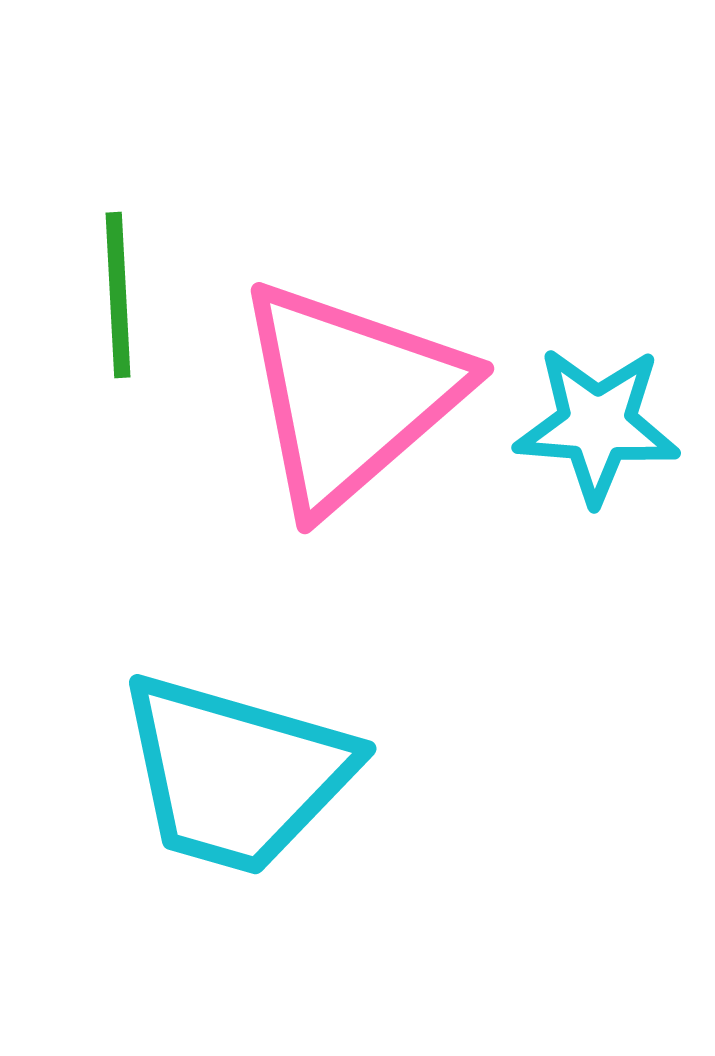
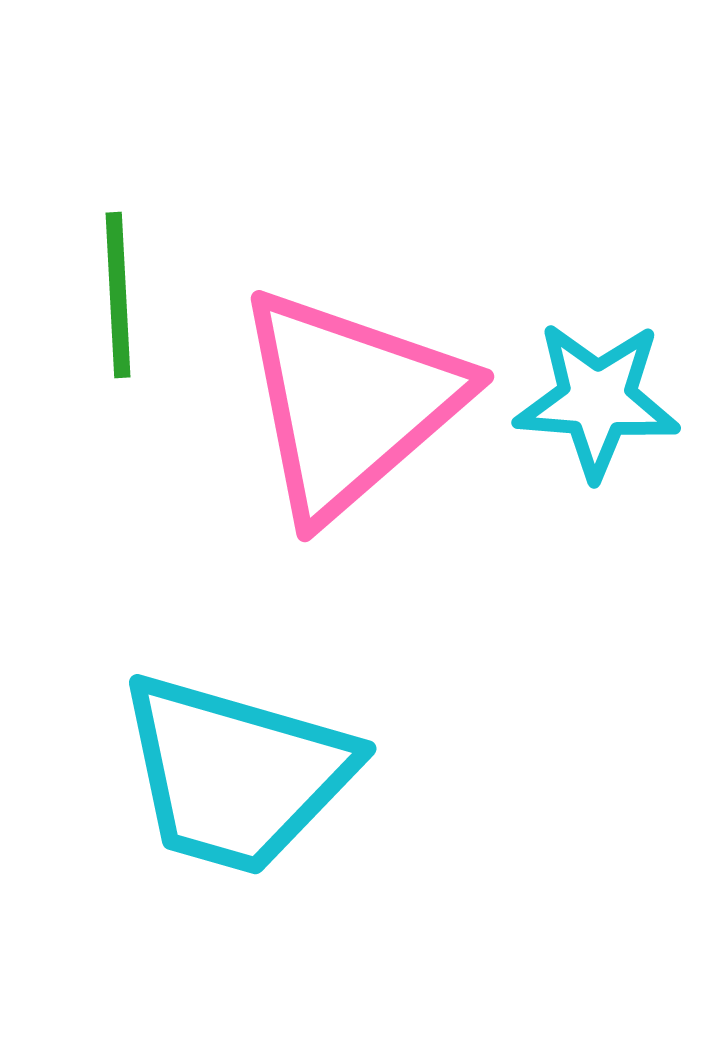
pink triangle: moved 8 px down
cyan star: moved 25 px up
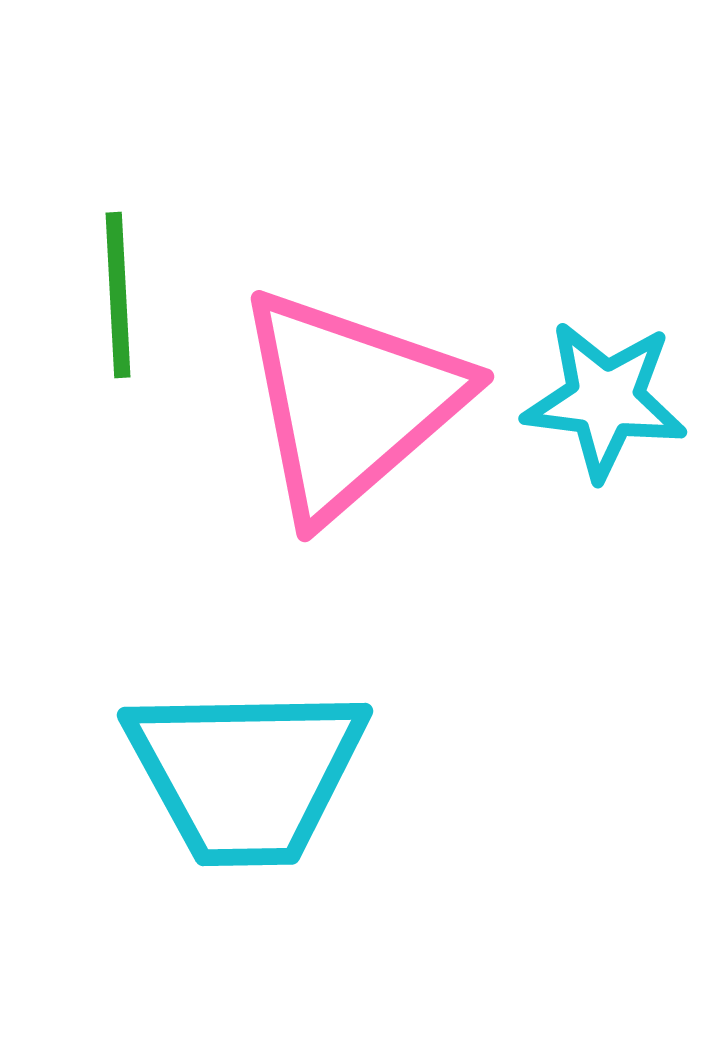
cyan star: moved 8 px right; rotated 3 degrees clockwise
cyan trapezoid: moved 10 px right; rotated 17 degrees counterclockwise
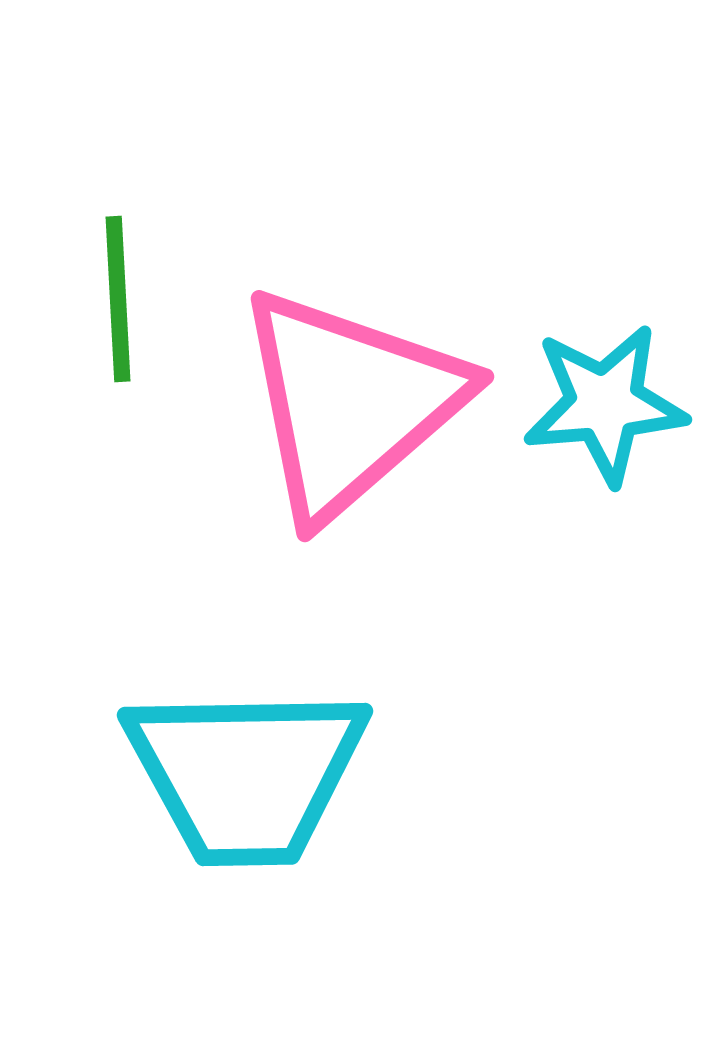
green line: moved 4 px down
cyan star: moved 4 px down; rotated 12 degrees counterclockwise
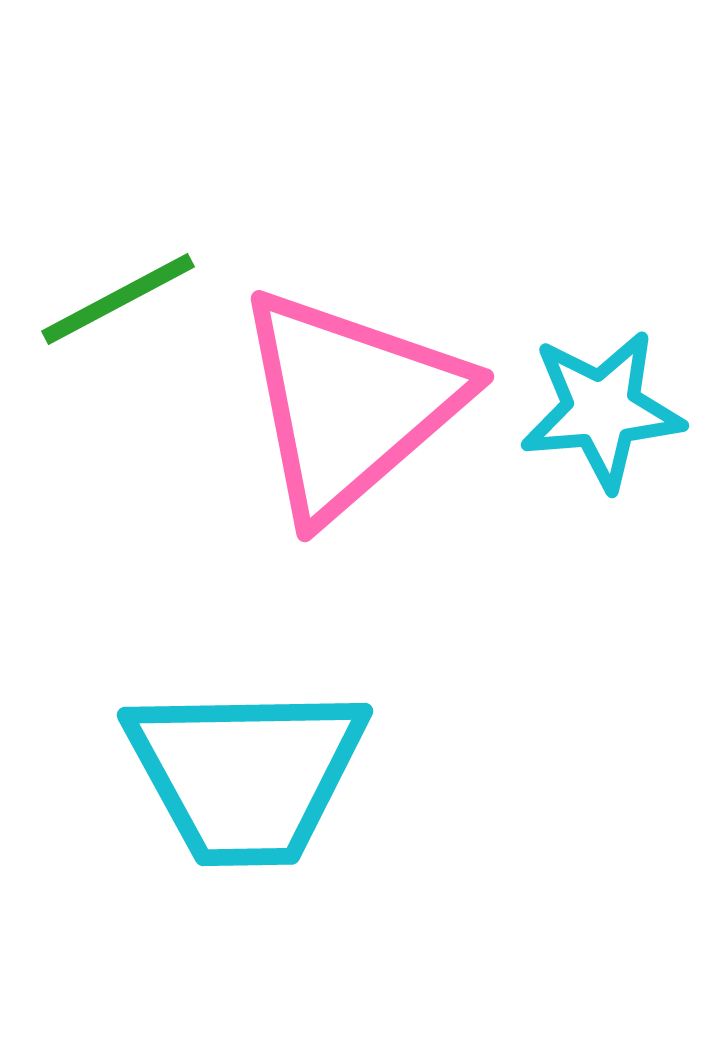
green line: rotated 65 degrees clockwise
cyan star: moved 3 px left, 6 px down
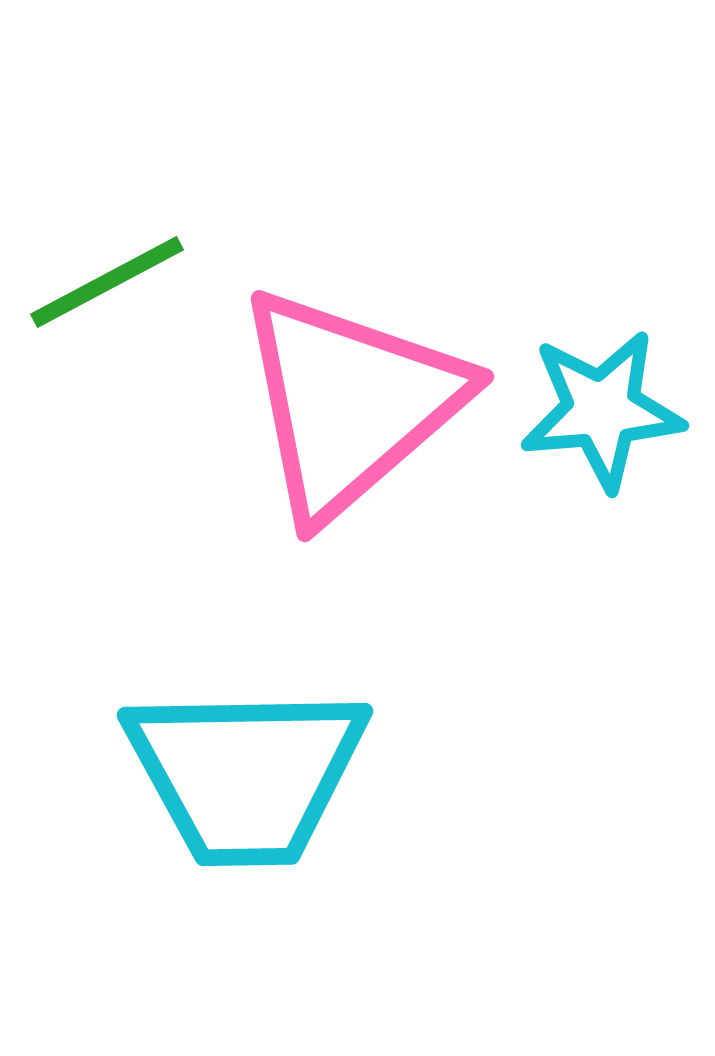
green line: moved 11 px left, 17 px up
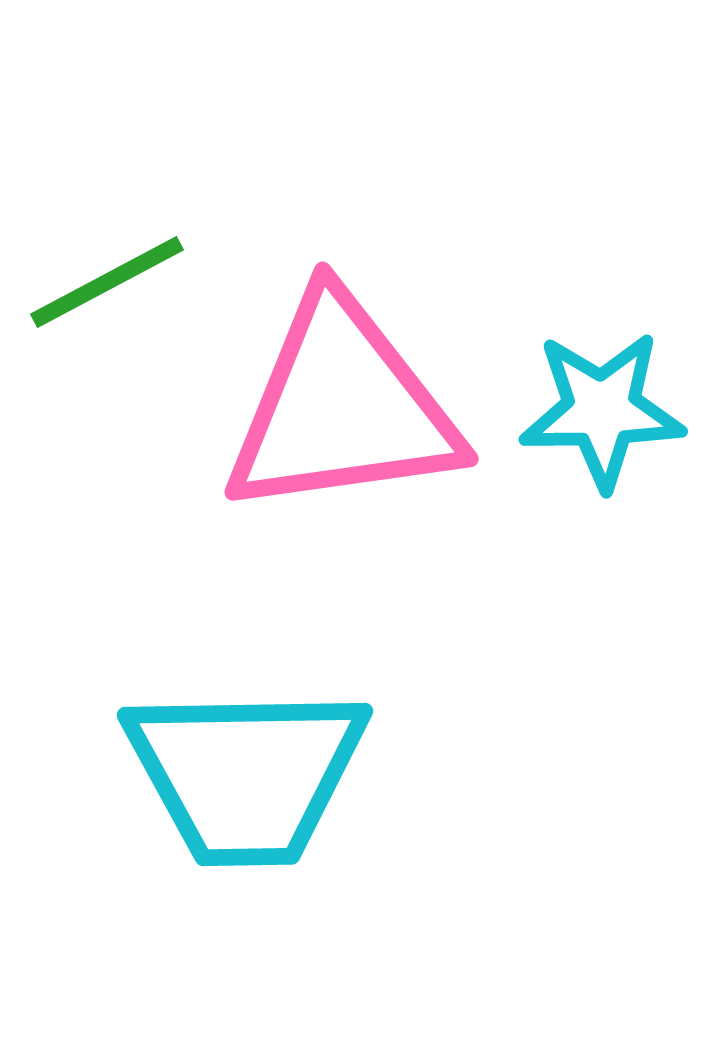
pink triangle: moved 8 px left, 4 px down; rotated 33 degrees clockwise
cyan star: rotated 4 degrees clockwise
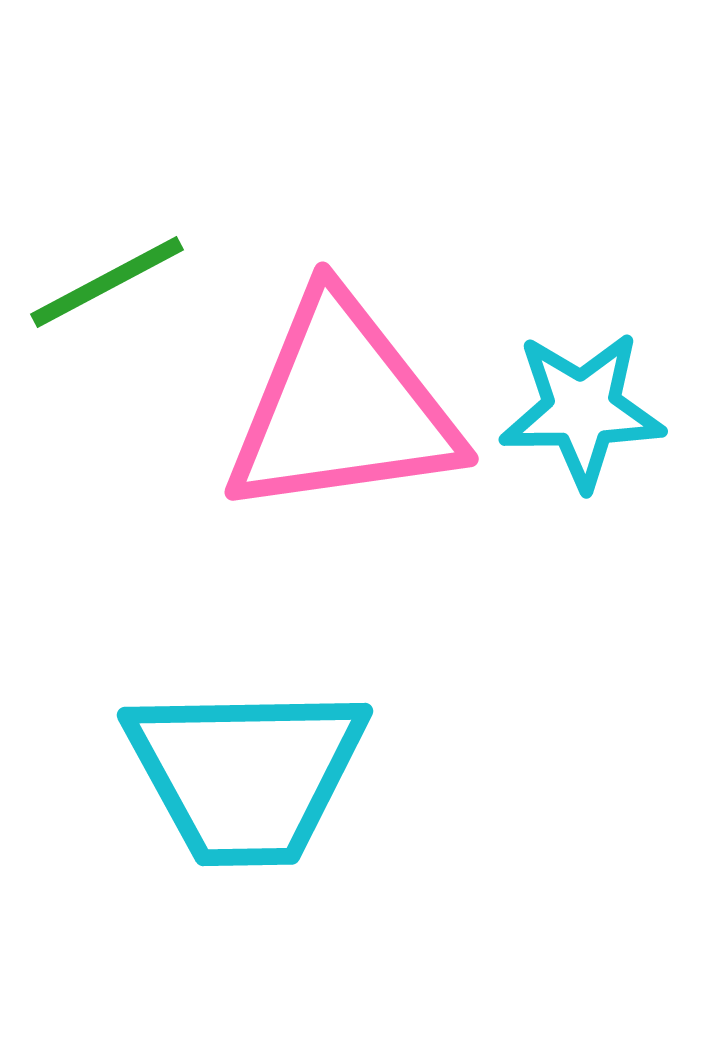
cyan star: moved 20 px left
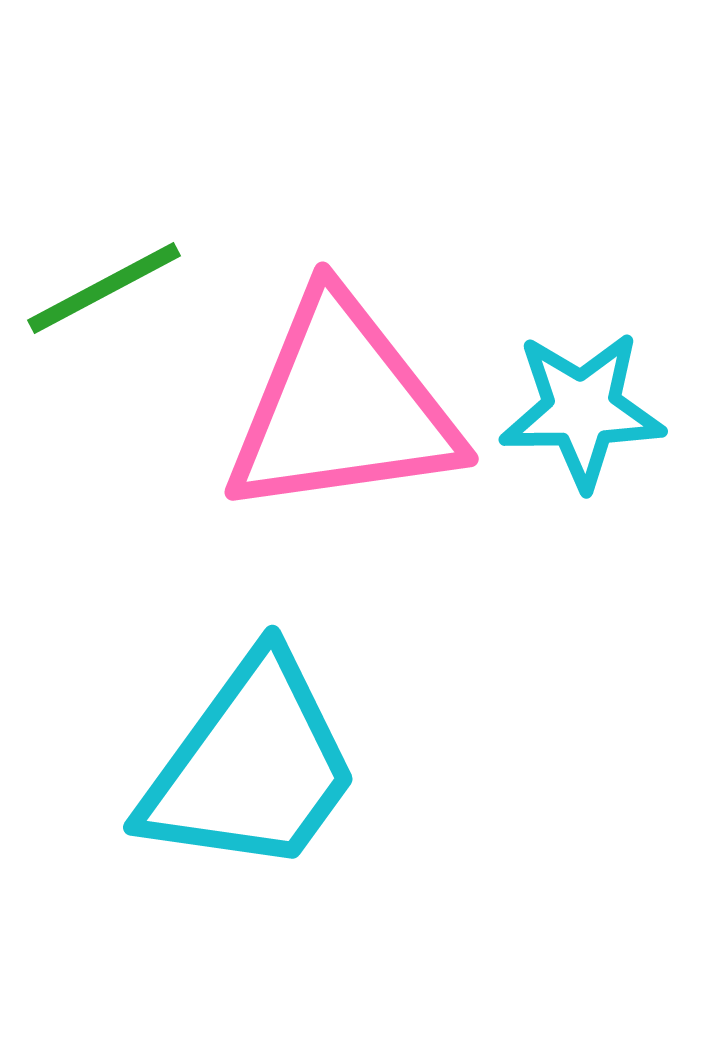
green line: moved 3 px left, 6 px down
cyan trapezoid: moved 5 px right, 8 px up; rotated 53 degrees counterclockwise
